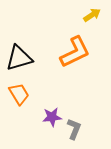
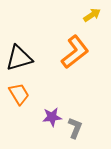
orange L-shape: rotated 12 degrees counterclockwise
gray L-shape: moved 1 px right, 1 px up
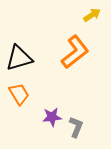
gray L-shape: moved 1 px right, 1 px up
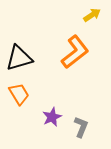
purple star: rotated 18 degrees counterclockwise
gray L-shape: moved 5 px right
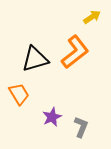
yellow arrow: moved 2 px down
black triangle: moved 16 px right, 1 px down
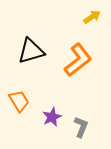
orange L-shape: moved 3 px right, 8 px down
black triangle: moved 4 px left, 8 px up
orange trapezoid: moved 7 px down
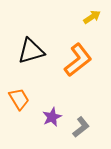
orange trapezoid: moved 2 px up
gray L-shape: rotated 30 degrees clockwise
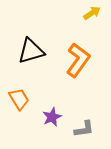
yellow arrow: moved 4 px up
orange L-shape: rotated 16 degrees counterclockwise
gray L-shape: moved 3 px right, 2 px down; rotated 30 degrees clockwise
